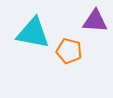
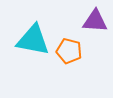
cyan triangle: moved 7 px down
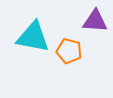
cyan triangle: moved 3 px up
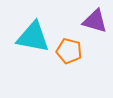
purple triangle: rotated 12 degrees clockwise
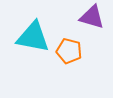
purple triangle: moved 3 px left, 4 px up
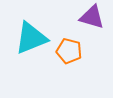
cyan triangle: moved 2 px left, 1 px down; rotated 33 degrees counterclockwise
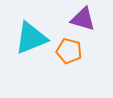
purple triangle: moved 9 px left, 2 px down
